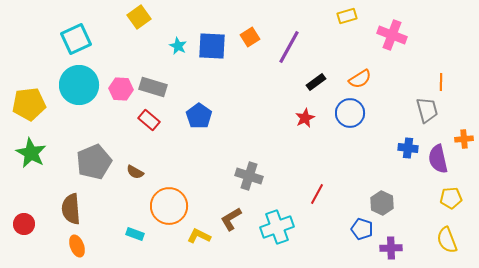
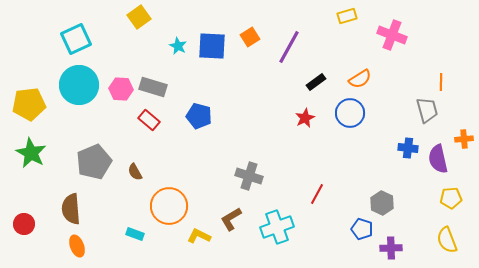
blue pentagon at (199, 116): rotated 20 degrees counterclockwise
brown semicircle at (135, 172): rotated 30 degrees clockwise
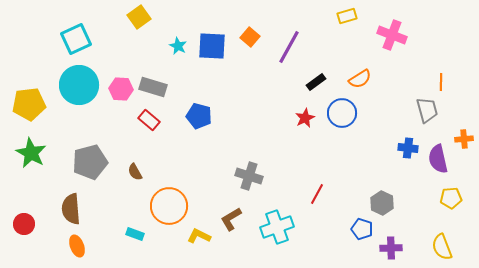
orange square at (250, 37): rotated 18 degrees counterclockwise
blue circle at (350, 113): moved 8 px left
gray pentagon at (94, 162): moved 4 px left; rotated 8 degrees clockwise
yellow semicircle at (447, 240): moved 5 px left, 7 px down
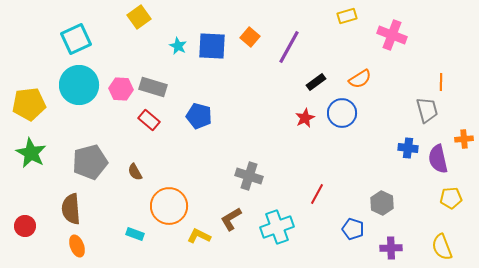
red circle at (24, 224): moved 1 px right, 2 px down
blue pentagon at (362, 229): moved 9 px left
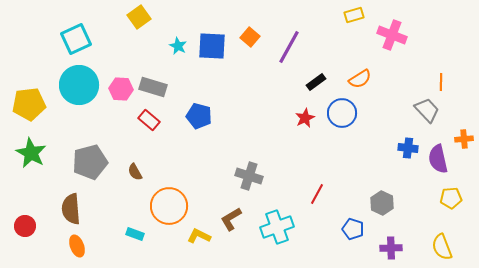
yellow rectangle at (347, 16): moved 7 px right, 1 px up
gray trapezoid at (427, 110): rotated 28 degrees counterclockwise
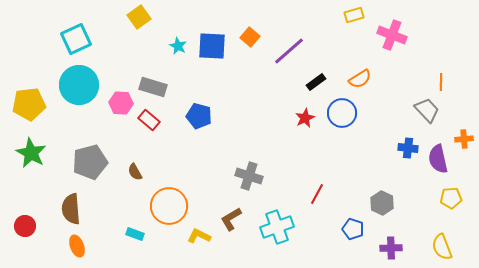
purple line at (289, 47): moved 4 px down; rotated 20 degrees clockwise
pink hexagon at (121, 89): moved 14 px down
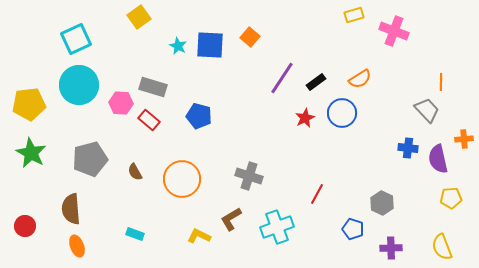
pink cross at (392, 35): moved 2 px right, 4 px up
blue square at (212, 46): moved 2 px left, 1 px up
purple line at (289, 51): moved 7 px left, 27 px down; rotated 16 degrees counterclockwise
gray pentagon at (90, 162): moved 3 px up
orange circle at (169, 206): moved 13 px right, 27 px up
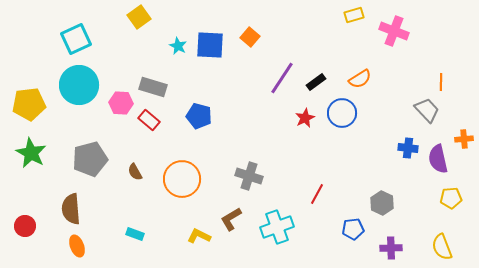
blue pentagon at (353, 229): rotated 25 degrees counterclockwise
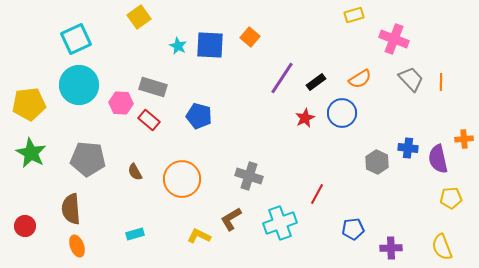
pink cross at (394, 31): moved 8 px down
gray trapezoid at (427, 110): moved 16 px left, 31 px up
gray pentagon at (90, 159): moved 2 px left; rotated 20 degrees clockwise
gray hexagon at (382, 203): moved 5 px left, 41 px up
cyan cross at (277, 227): moved 3 px right, 4 px up
cyan rectangle at (135, 234): rotated 36 degrees counterclockwise
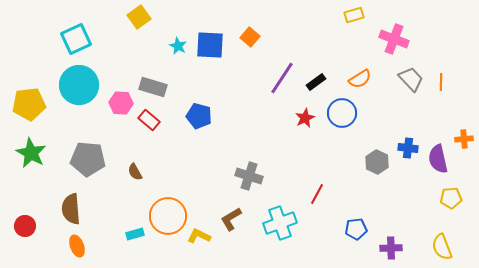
orange circle at (182, 179): moved 14 px left, 37 px down
blue pentagon at (353, 229): moved 3 px right
